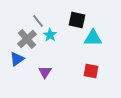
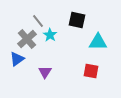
cyan triangle: moved 5 px right, 4 px down
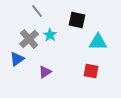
gray line: moved 1 px left, 10 px up
gray cross: moved 2 px right
purple triangle: rotated 24 degrees clockwise
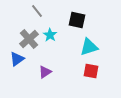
cyan triangle: moved 9 px left, 5 px down; rotated 18 degrees counterclockwise
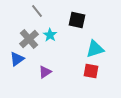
cyan triangle: moved 6 px right, 2 px down
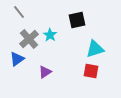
gray line: moved 18 px left, 1 px down
black square: rotated 24 degrees counterclockwise
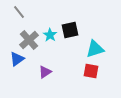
black square: moved 7 px left, 10 px down
gray cross: moved 1 px down
